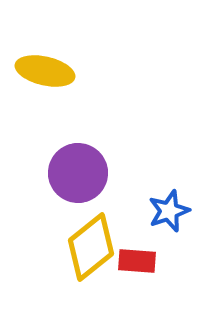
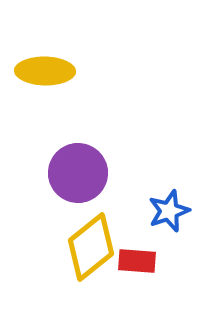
yellow ellipse: rotated 12 degrees counterclockwise
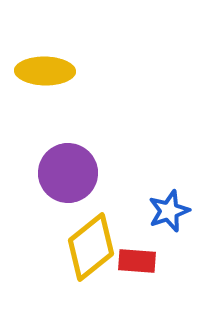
purple circle: moved 10 px left
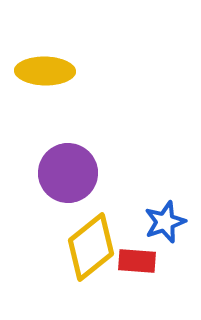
blue star: moved 4 px left, 11 px down
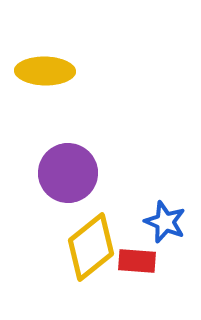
blue star: rotated 30 degrees counterclockwise
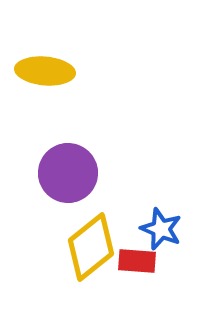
yellow ellipse: rotated 4 degrees clockwise
blue star: moved 4 px left, 7 px down
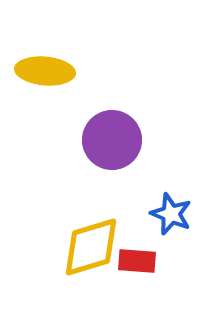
purple circle: moved 44 px right, 33 px up
blue star: moved 10 px right, 15 px up
yellow diamond: rotated 22 degrees clockwise
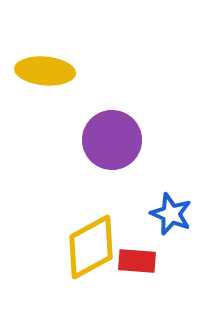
yellow diamond: rotated 12 degrees counterclockwise
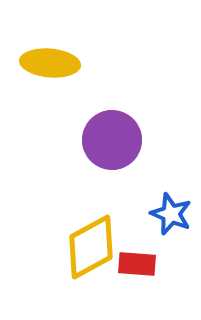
yellow ellipse: moved 5 px right, 8 px up
red rectangle: moved 3 px down
